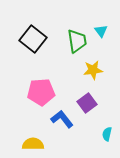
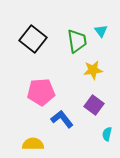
purple square: moved 7 px right, 2 px down; rotated 18 degrees counterclockwise
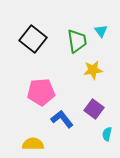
purple square: moved 4 px down
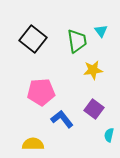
cyan semicircle: moved 2 px right, 1 px down
